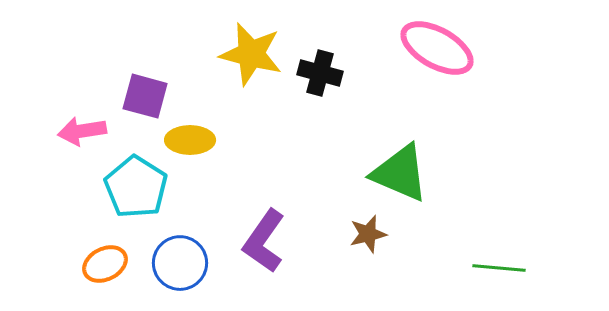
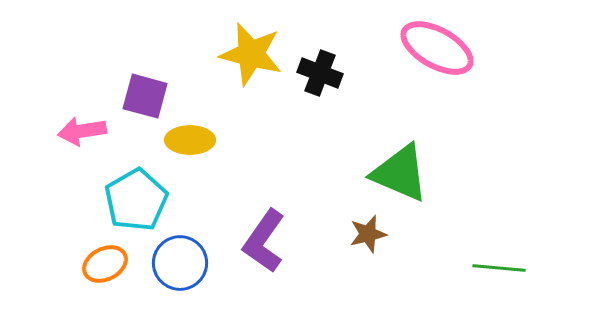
black cross: rotated 6 degrees clockwise
cyan pentagon: moved 13 px down; rotated 10 degrees clockwise
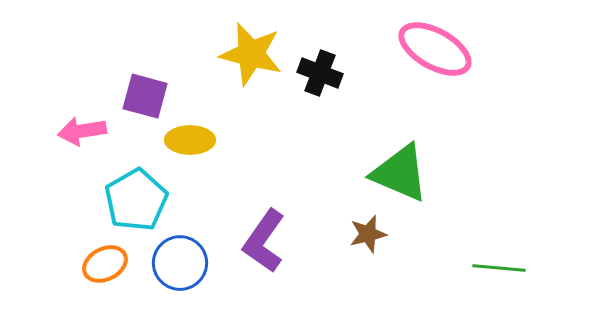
pink ellipse: moved 2 px left, 1 px down
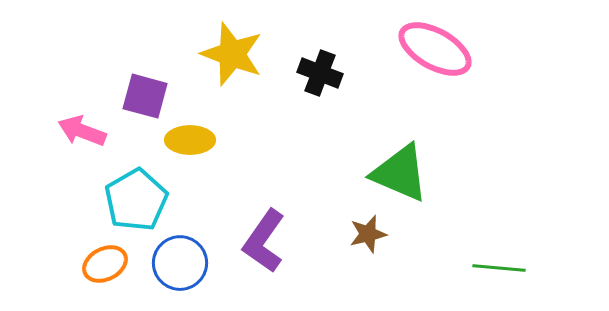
yellow star: moved 19 px left; rotated 6 degrees clockwise
pink arrow: rotated 30 degrees clockwise
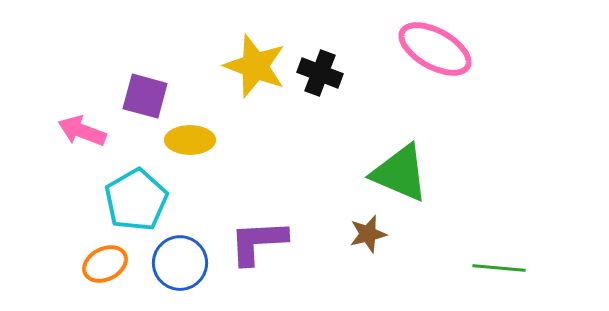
yellow star: moved 23 px right, 12 px down
purple L-shape: moved 6 px left, 1 px down; rotated 52 degrees clockwise
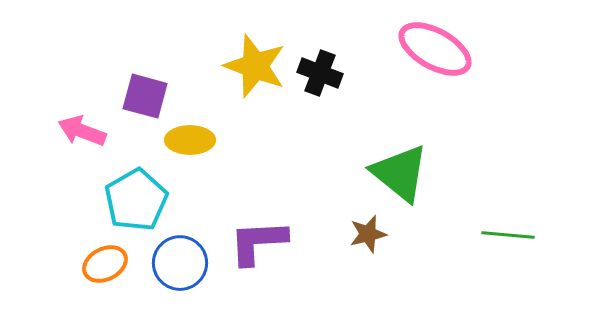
green triangle: rotated 16 degrees clockwise
green line: moved 9 px right, 33 px up
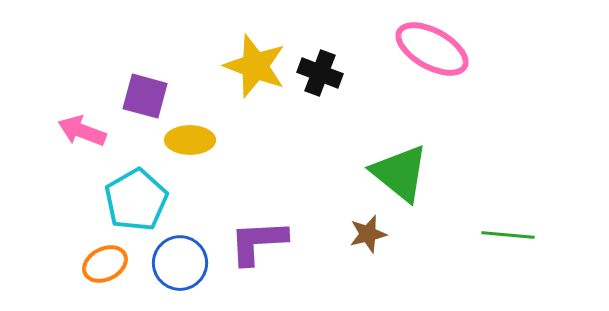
pink ellipse: moved 3 px left
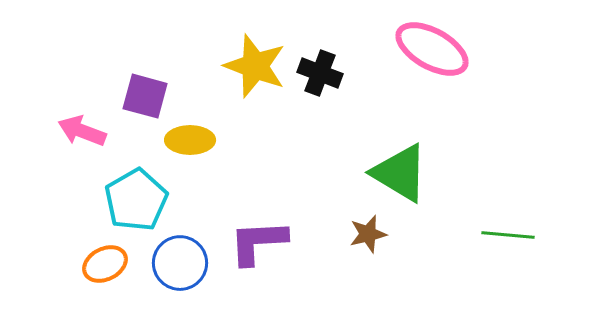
green triangle: rotated 8 degrees counterclockwise
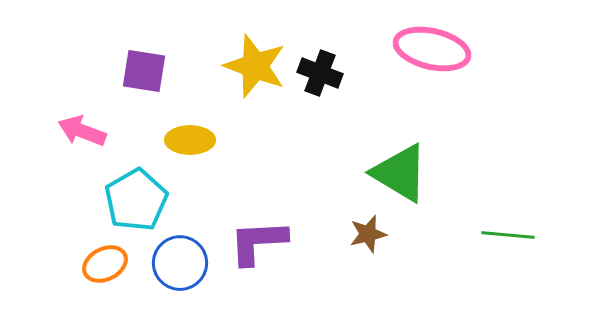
pink ellipse: rotated 16 degrees counterclockwise
purple square: moved 1 px left, 25 px up; rotated 6 degrees counterclockwise
